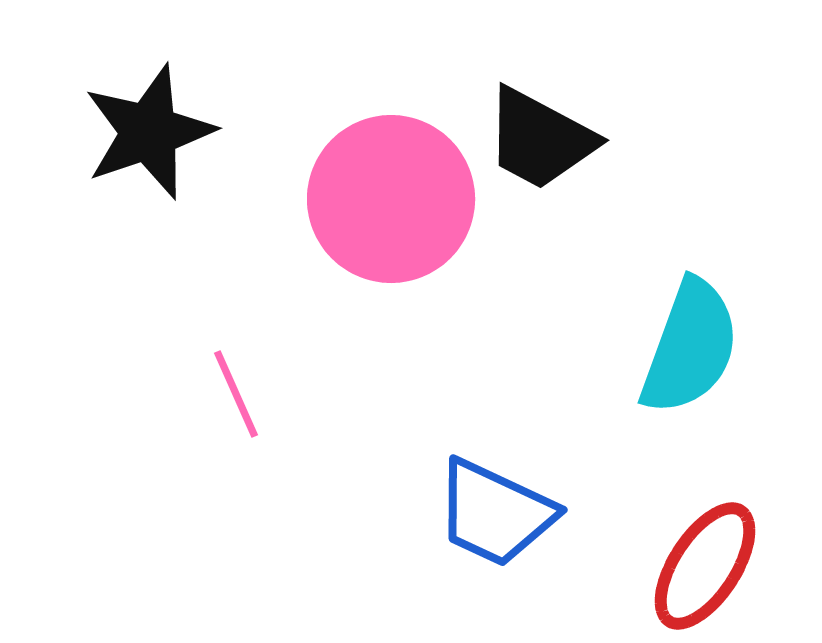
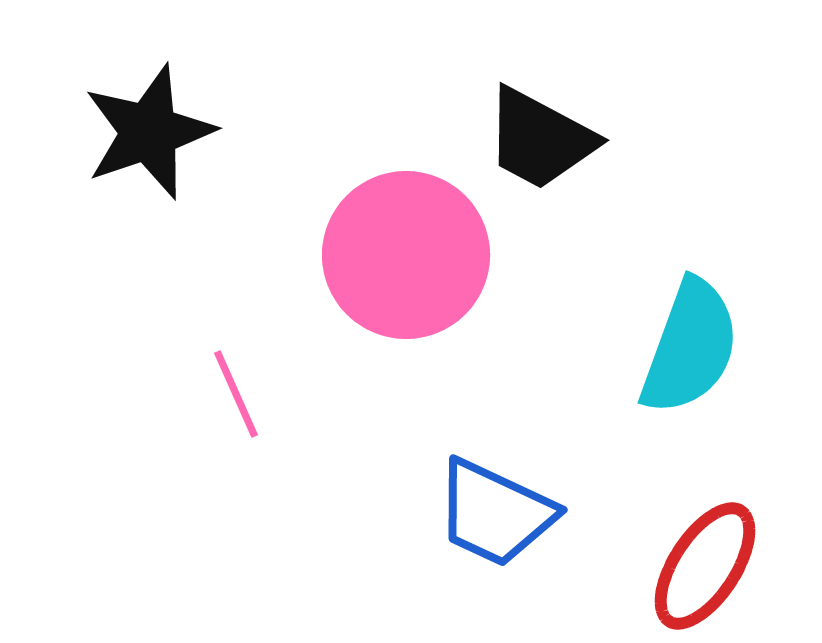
pink circle: moved 15 px right, 56 px down
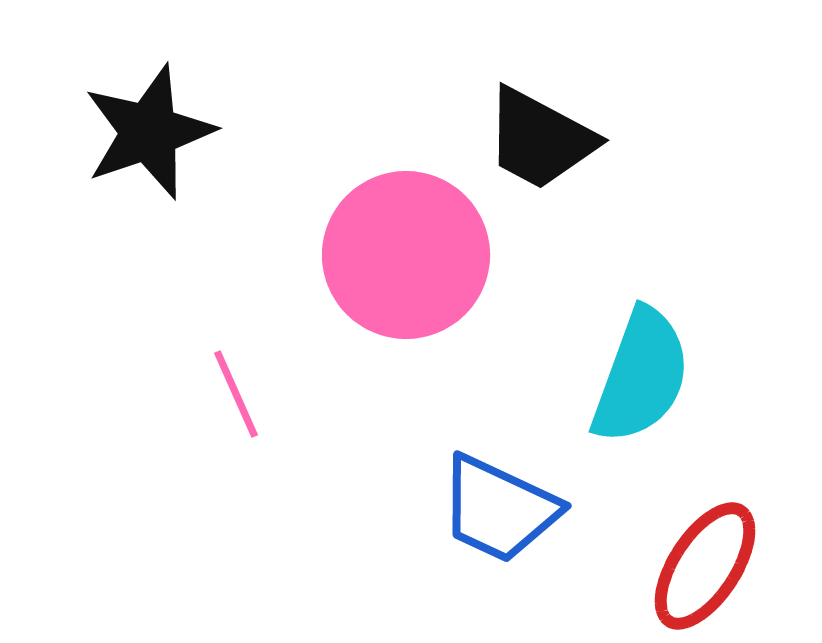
cyan semicircle: moved 49 px left, 29 px down
blue trapezoid: moved 4 px right, 4 px up
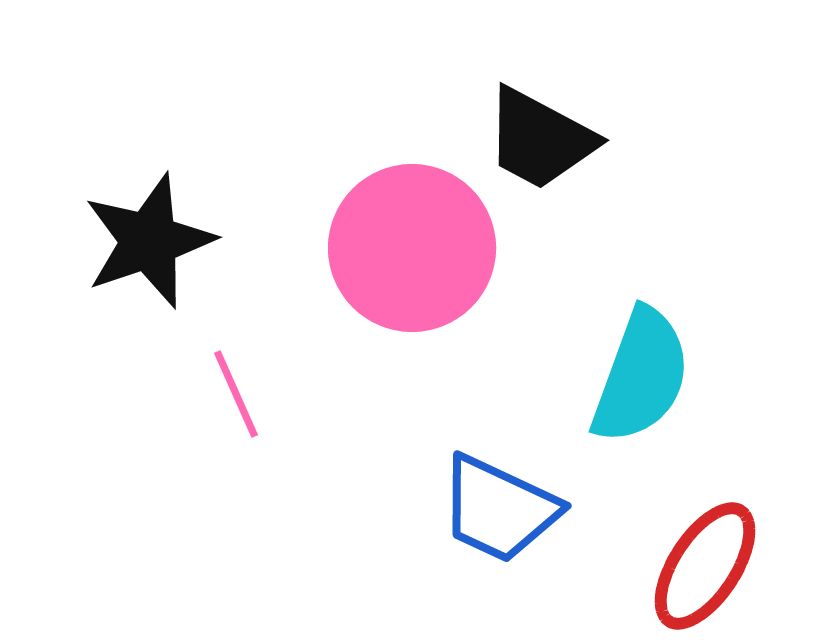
black star: moved 109 px down
pink circle: moved 6 px right, 7 px up
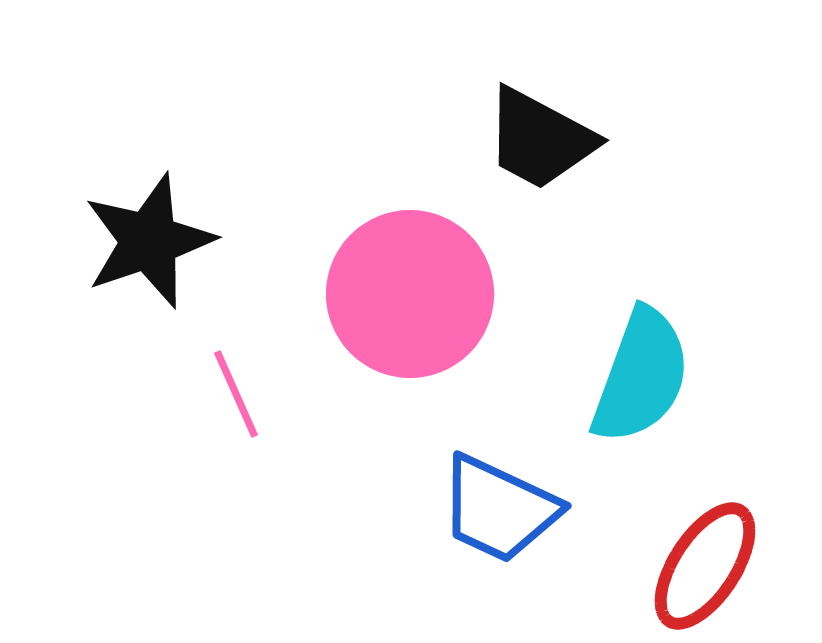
pink circle: moved 2 px left, 46 px down
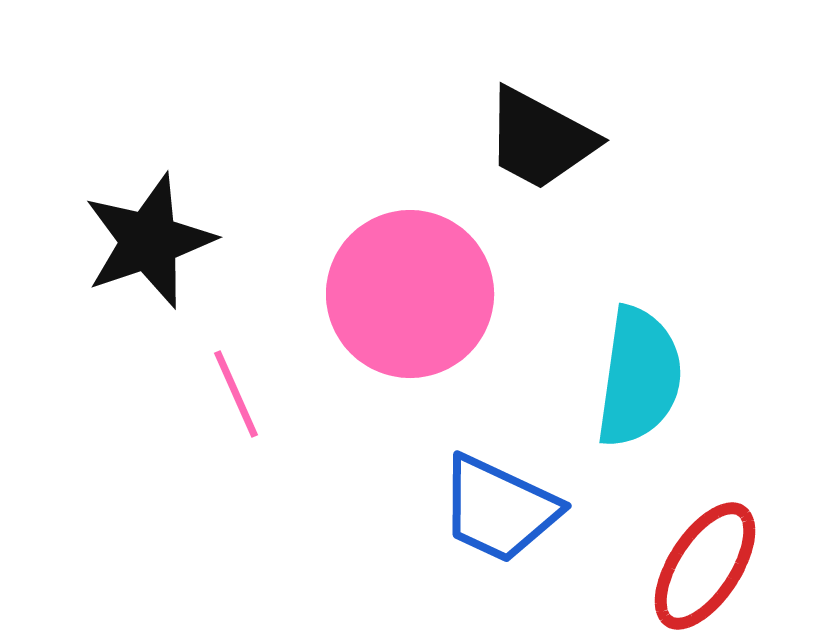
cyan semicircle: moved 2 px left, 1 px down; rotated 12 degrees counterclockwise
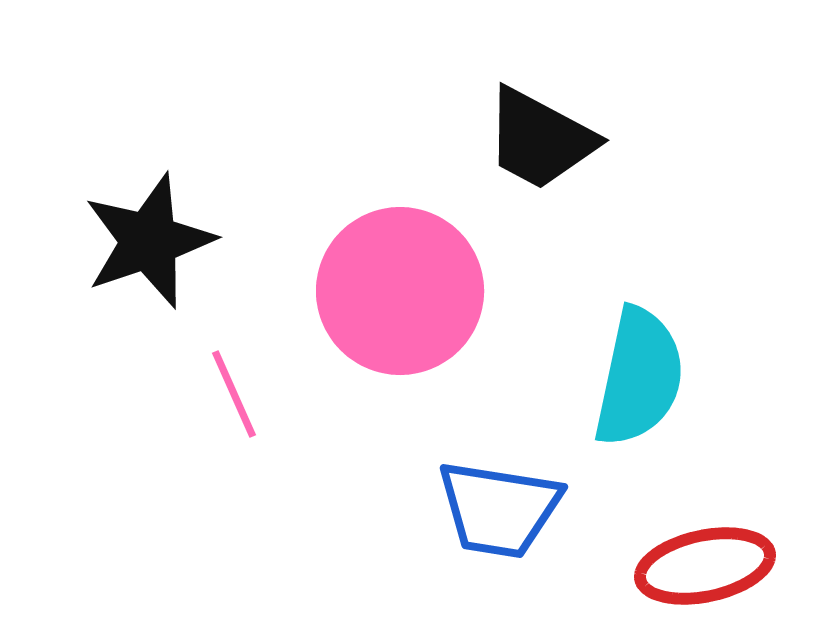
pink circle: moved 10 px left, 3 px up
cyan semicircle: rotated 4 degrees clockwise
pink line: moved 2 px left
blue trapezoid: rotated 16 degrees counterclockwise
red ellipse: rotated 45 degrees clockwise
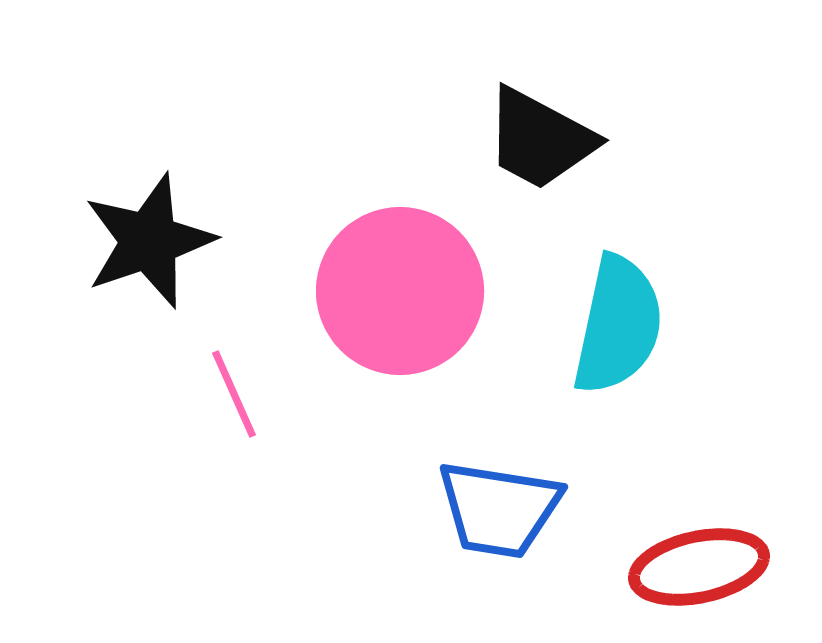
cyan semicircle: moved 21 px left, 52 px up
red ellipse: moved 6 px left, 1 px down
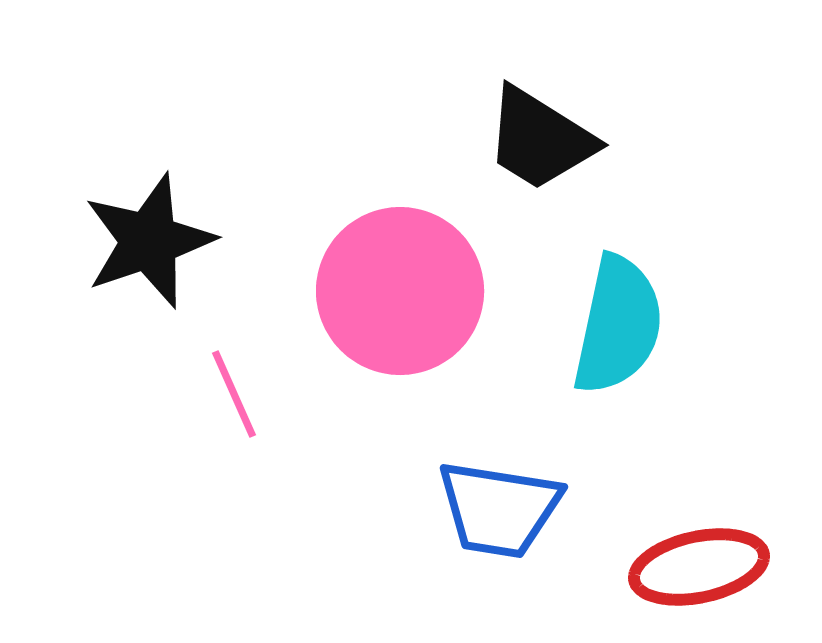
black trapezoid: rotated 4 degrees clockwise
